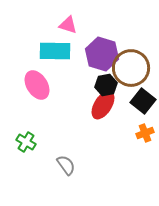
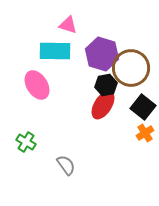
black square: moved 6 px down
orange cross: rotated 12 degrees counterclockwise
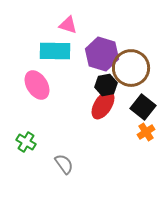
orange cross: moved 1 px right, 1 px up
gray semicircle: moved 2 px left, 1 px up
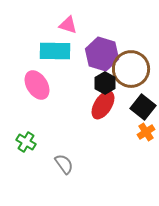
brown circle: moved 1 px down
black hexagon: moved 1 px left, 2 px up; rotated 20 degrees counterclockwise
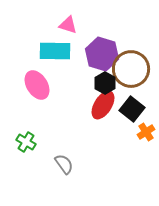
black square: moved 11 px left, 2 px down
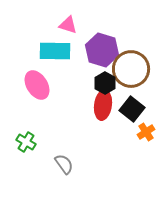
purple hexagon: moved 4 px up
red ellipse: rotated 24 degrees counterclockwise
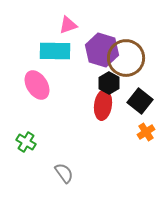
pink triangle: rotated 36 degrees counterclockwise
brown circle: moved 5 px left, 11 px up
black hexagon: moved 4 px right
black square: moved 8 px right, 8 px up
gray semicircle: moved 9 px down
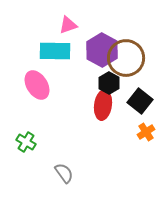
purple hexagon: rotated 12 degrees clockwise
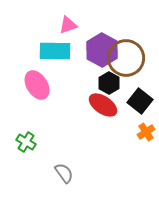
red ellipse: rotated 64 degrees counterclockwise
